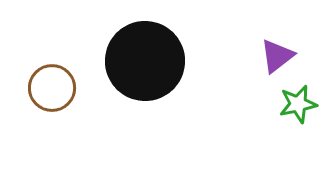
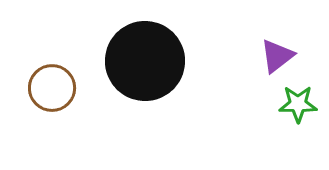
green star: rotated 12 degrees clockwise
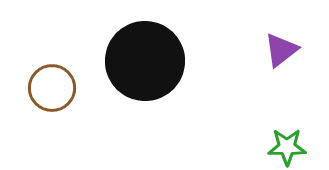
purple triangle: moved 4 px right, 6 px up
green star: moved 11 px left, 43 px down
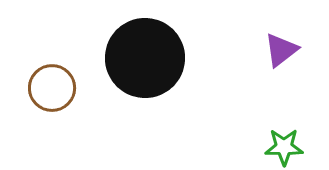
black circle: moved 3 px up
green star: moved 3 px left
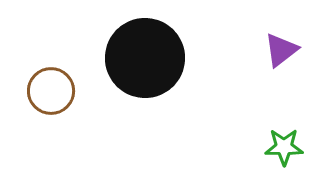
brown circle: moved 1 px left, 3 px down
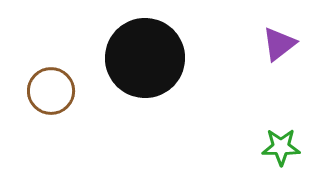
purple triangle: moved 2 px left, 6 px up
green star: moved 3 px left
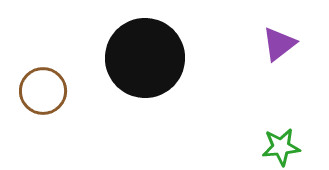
brown circle: moved 8 px left
green star: rotated 6 degrees counterclockwise
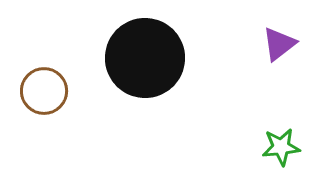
brown circle: moved 1 px right
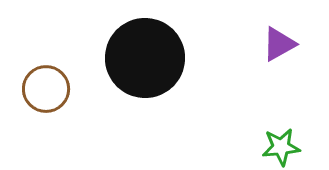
purple triangle: rotated 9 degrees clockwise
brown circle: moved 2 px right, 2 px up
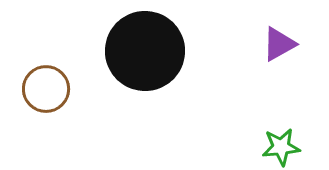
black circle: moved 7 px up
